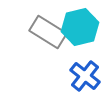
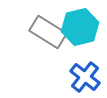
blue cross: moved 1 px down
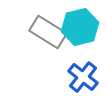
blue cross: moved 2 px left
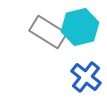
blue cross: moved 3 px right
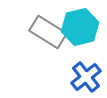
blue cross: rotated 12 degrees clockwise
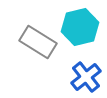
gray rectangle: moved 10 px left, 10 px down
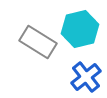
cyan hexagon: moved 2 px down
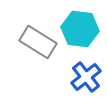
cyan hexagon: rotated 21 degrees clockwise
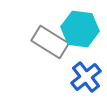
gray rectangle: moved 12 px right
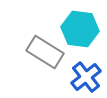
gray rectangle: moved 5 px left, 10 px down
